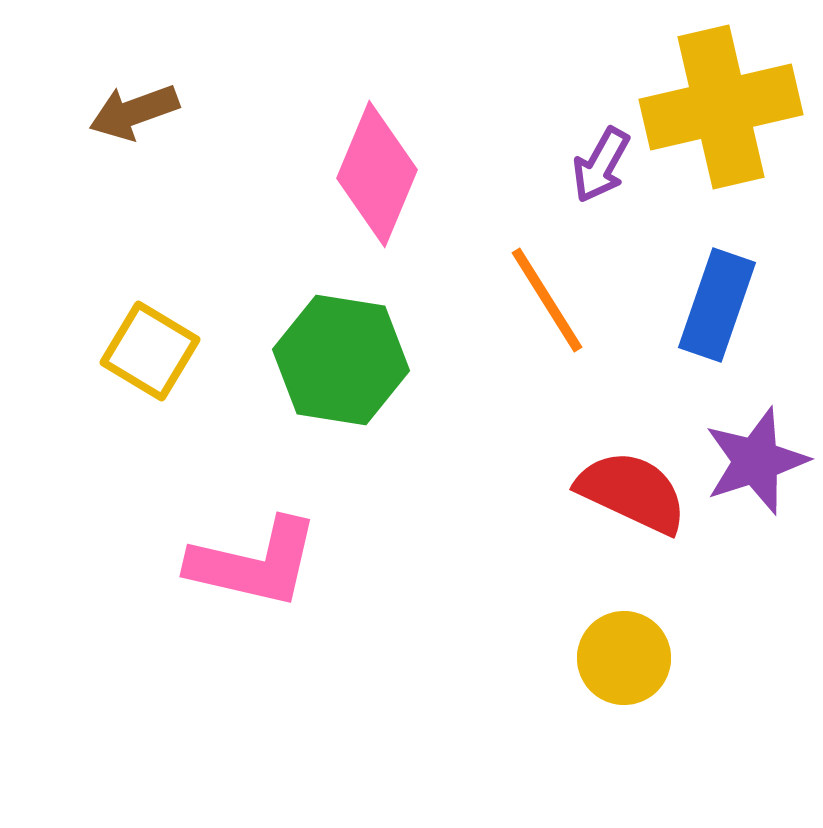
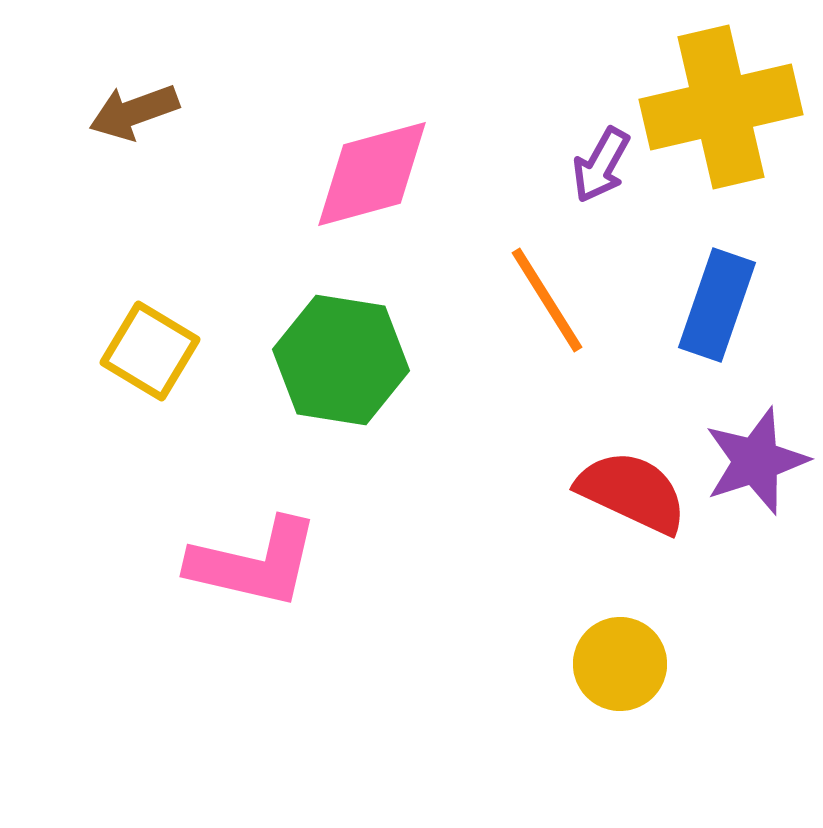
pink diamond: moved 5 px left; rotated 52 degrees clockwise
yellow circle: moved 4 px left, 6 px down
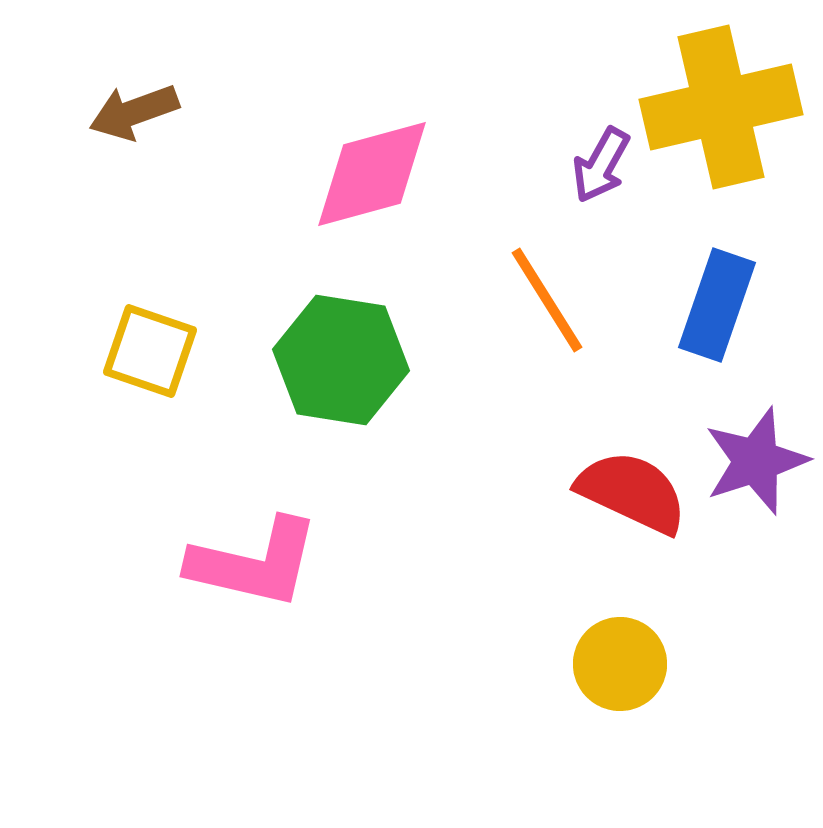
yellow square: rotated 12 degrees counterclockwise
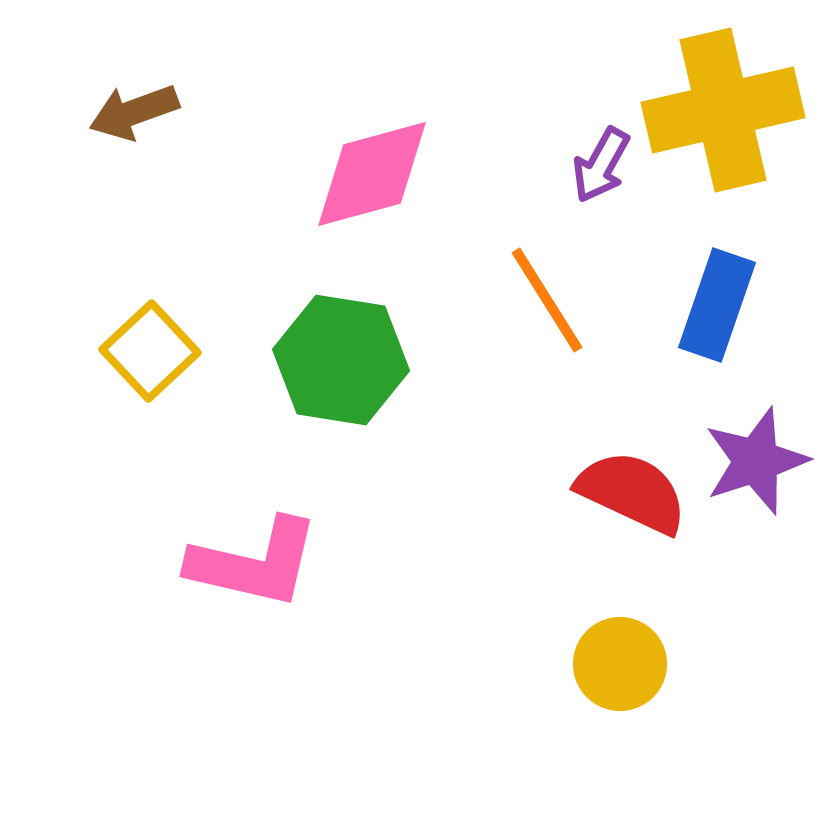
yellow cross: moved 2 px right, 3 px down
yellow square: rotated 28 degrees clockwise
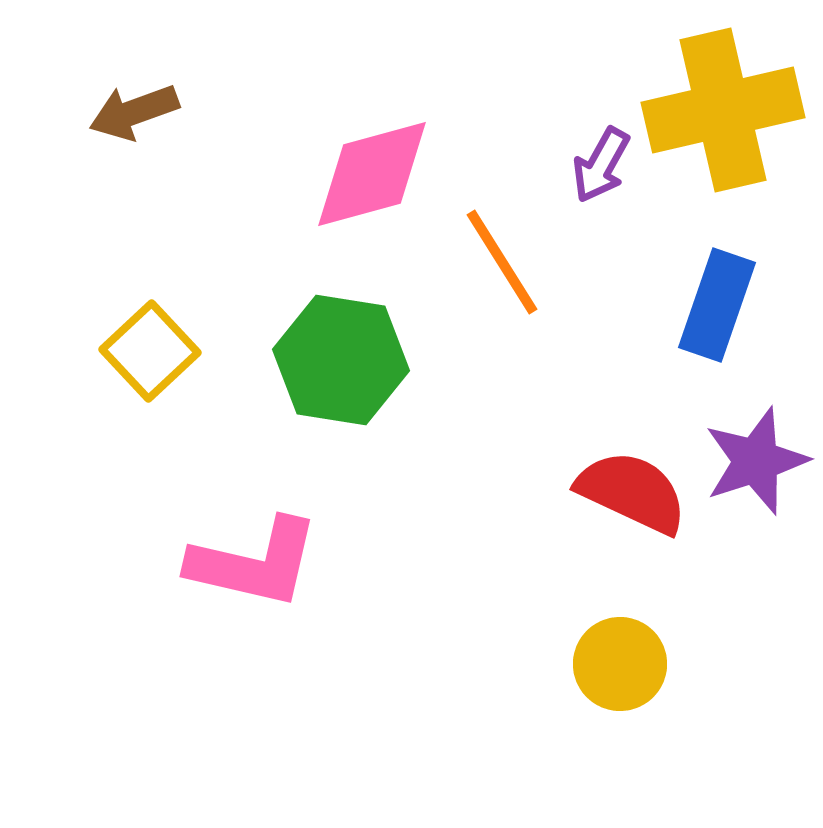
orange line: moved 45 px left, 38 px up
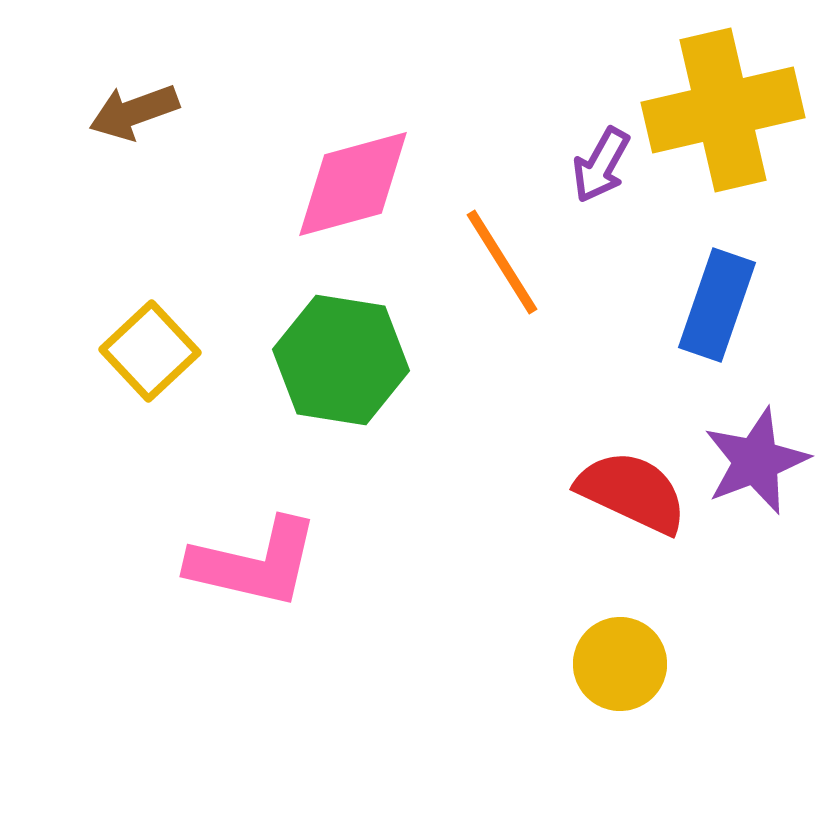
pink diamond: moved 19 px left, 10 px down
purple star: rotated 3 degrees counterclockwise
